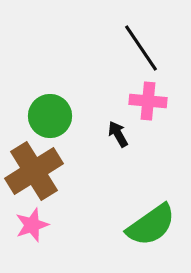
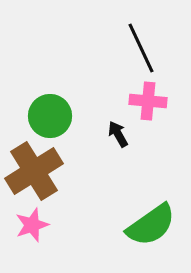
black line: rotated 9 degrees clockwise
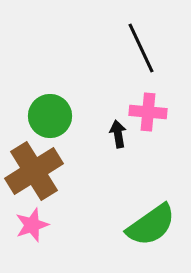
pink cross: moved 11 px down
black arrow: rotated 20 degrees clockwise
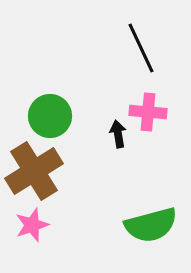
green semicircle: rotated 20 degrees clockwise
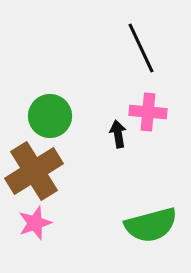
pink star: moved 3 px right, 2 px up
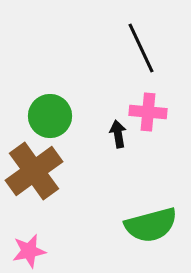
brown cross: rotated 4 degrees counterclockwise
pink star: moved 6 px left, 28 px down; rotated 8 degrees clockwise
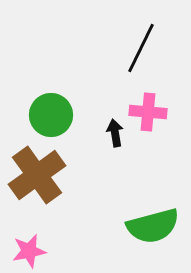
black line: rotated 51 degrees clockwise
green circle: moved 1 px right, 1 px up
black arrow: moved 3 px left, 1 px up
brown cross: moved 3 px right, 4 px down
green semicircle: moved 2 px right, 1 px down
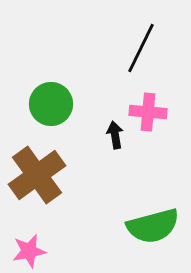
green circle: moved 11 px up
black arrow: moved 2 px down
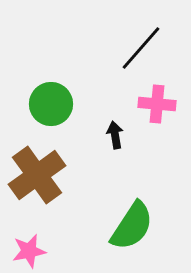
black line: rotated 15 degrees clockwise
pink cross: moved 9 px right, 8 px up
green semicircle: moved 21 px left; rotated 42 degrees counterclockwise
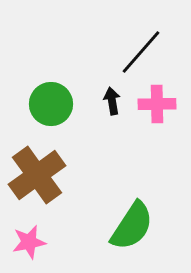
black line: moved 4 px down
pink cross: rotated 6 degrees counterclockwise
black arrow: moved 3 px left, 34 px up
pink star: moved 9 px up
